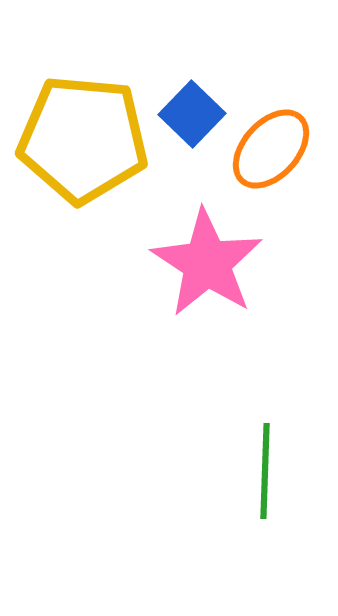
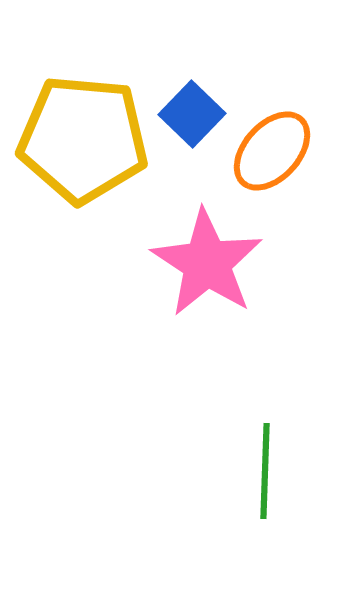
orange ellipse: moved 1 px right, 2 px down
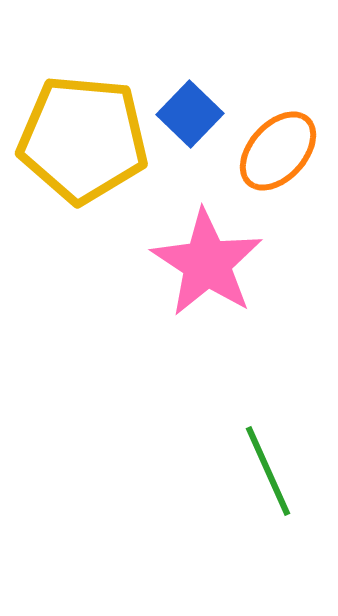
blue square: moved 2 px left
orange ellipse: moved 6 px right
green line: moved 3 px right; rotated 26 degrees counterclockwise
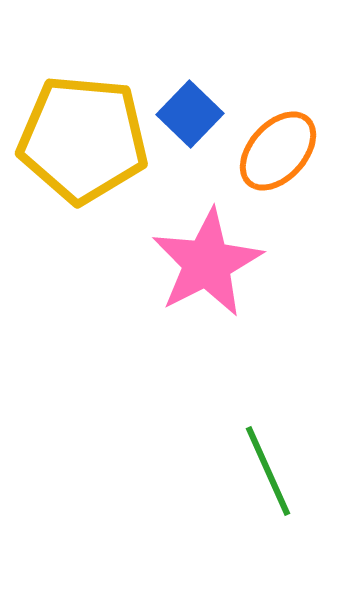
pink star: rotated 12 degrees clockwise
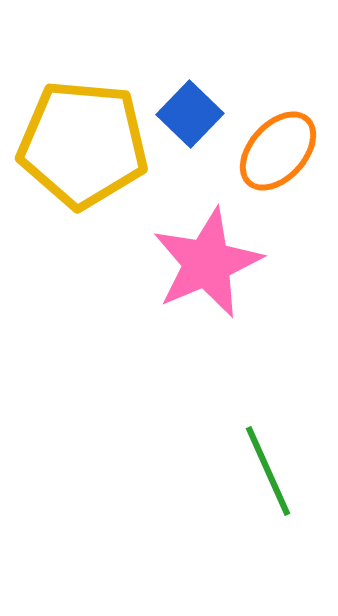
yellow pentagon: moved 5 px down
pink star: rotated 4 degrees clockwise
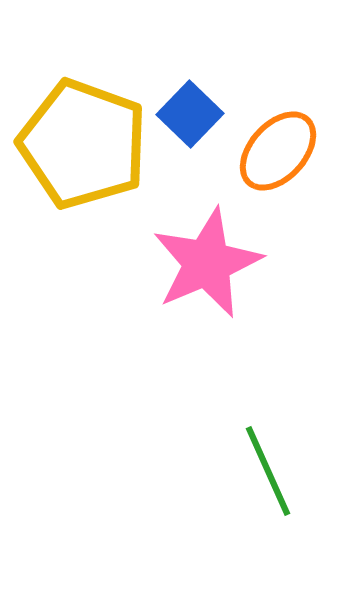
yellow pentagon: rotated 15 degrees clockwise
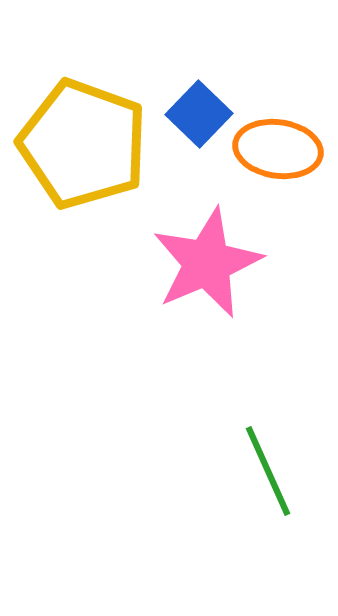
blue square: moved 9 px right
orange ellipse: moved 2 px up; rotated 56 degrees clockwise
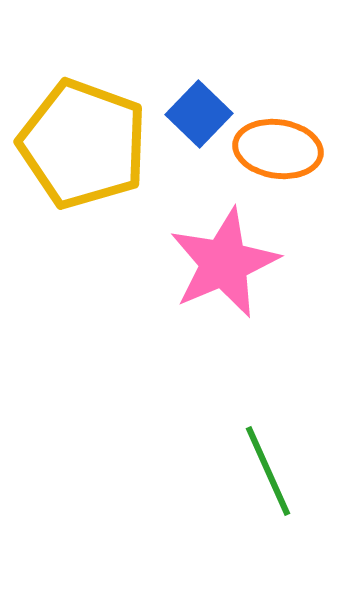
pink star: moved 17 px right
